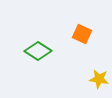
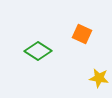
yellow star: moved 1 px up
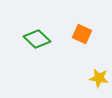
green diamond: moved 1 px left, 12 px up; rotated 12 degrees clockwise
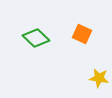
green diamond: moved 1 px left, 1 px up
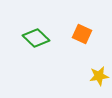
yellow star: moved 2 px up; rotated 18 degrees counterclockwise
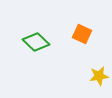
green diamond: moved 4 px down
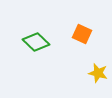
yellow star: moved 1 px left, 3 px up; rotated 24 degrees clockwise
